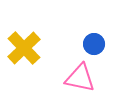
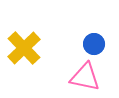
pink triangle: moved 5 px right, 1 px up
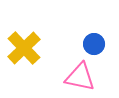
pink triangle: moved 5 px left
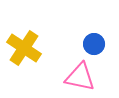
yellow cross: rotated 12 degrees counterclockwise
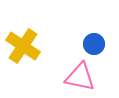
yellow cross: moved 1 px left, 2 px up
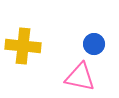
yellow cross: rotated 28 degrees counterclockwise
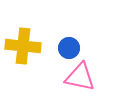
blue circle: moved 25 px left, 4 px down
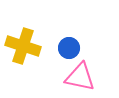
yellow cross: rotated 12 degrees clockwise
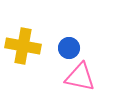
yellow cross: rotated 8 degrees counterclockwise
